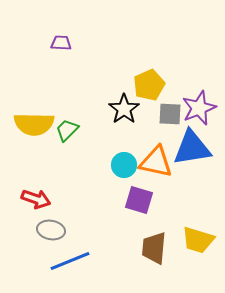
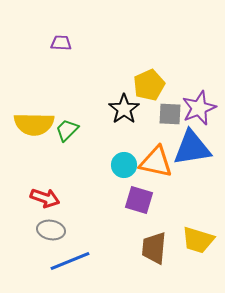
red arrow: moved 9 px right, 1 px up
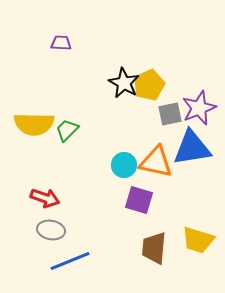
black star: moved 26 px up; rotated 8 degrees counterclockwise
gray square: rotated 15 degrees counterclockwise
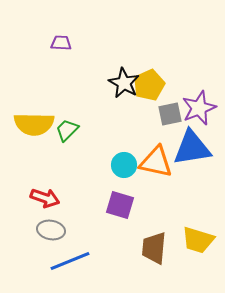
purple square: moved 19 px left, 5 px down
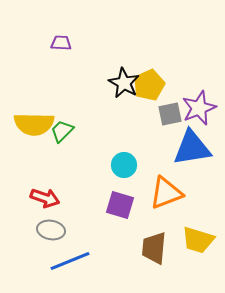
green trapezoid: moved 5 px left, 1 px down
orange triangle: moved 10 px right, 31 px down; rotated 33 degrees counterclockwise
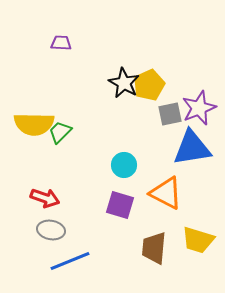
green trapezoid: moved 2 px left, 1 px down
orange triangle: rotated 48 degrees clockwise
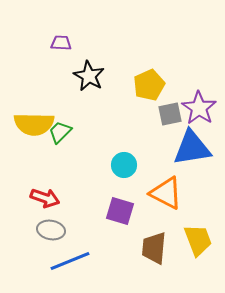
black star: moved 35 px left, 7 px up
purple star: rotated 16 degrees counterclockwise
purple square: moved 6 px down
yellow trapezoid: rotated 128 degrees counterclockwise
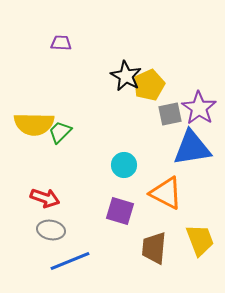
black star: moved 37 px right
yellow trapezoid: moved 2 px right
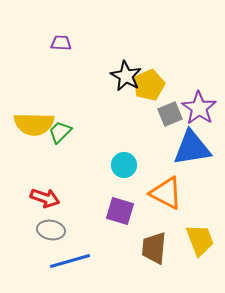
gray square: rotated 10 degrees counterclockwise
blue line: rotated 6 degrees clockwise
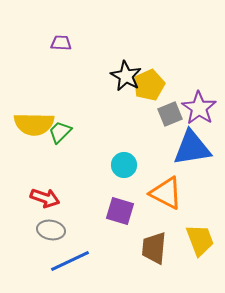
blue line: rotated 9 degrees counterclockwise
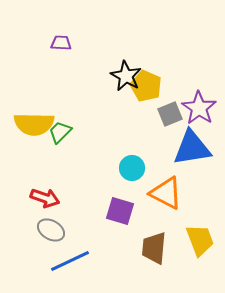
yellow pentagon: moved 3 px left, 1 px down; rotated 24 degrees counterclockwise
cyan circle: moved 8 px right, 3 px down
gray ellipse: rotated 20 degrees clockwise
